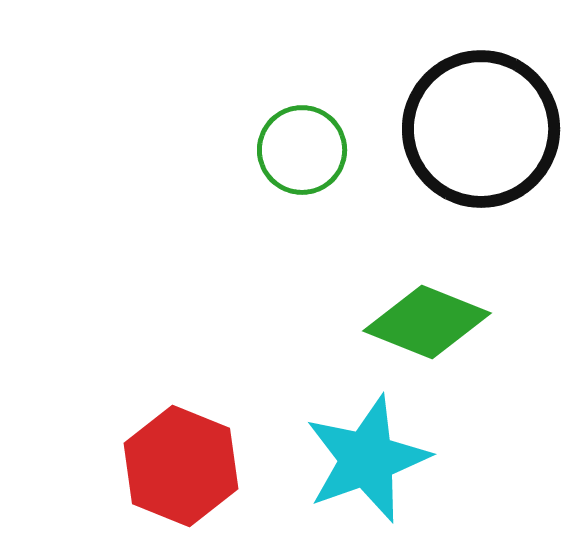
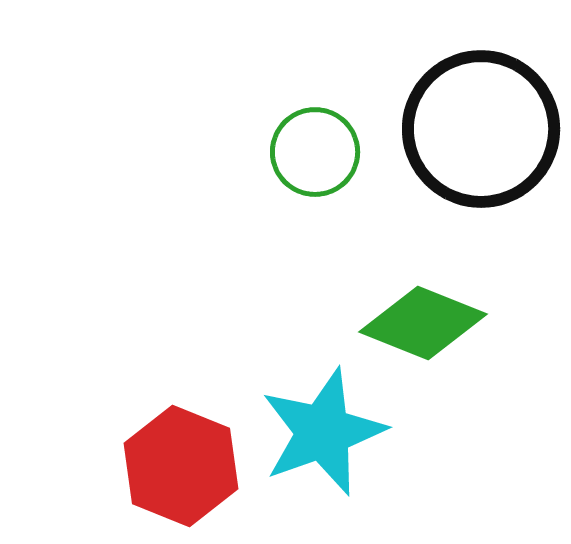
green circle: moved 13 px right, 2 px down
green diamond: moved 4 px left, 1 px down
cyan star: moved 44 px left, 27 px up
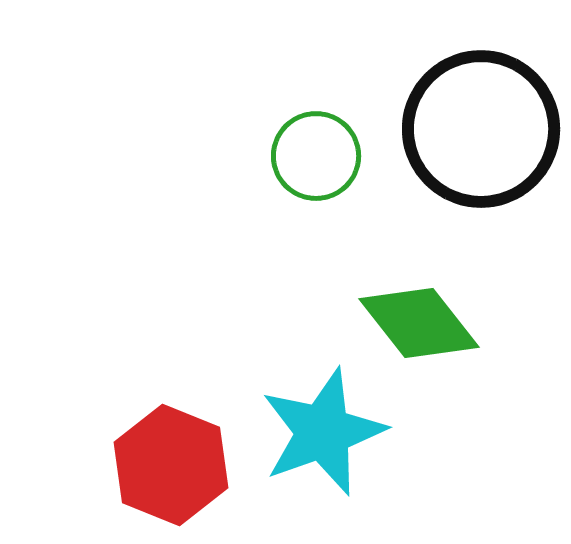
green circle: moved 1 px right, 4 px down
green diamond: moved 4 px left; rotated 30 degrees clockwise
red hexagon: moved 10 px left, 1 px up
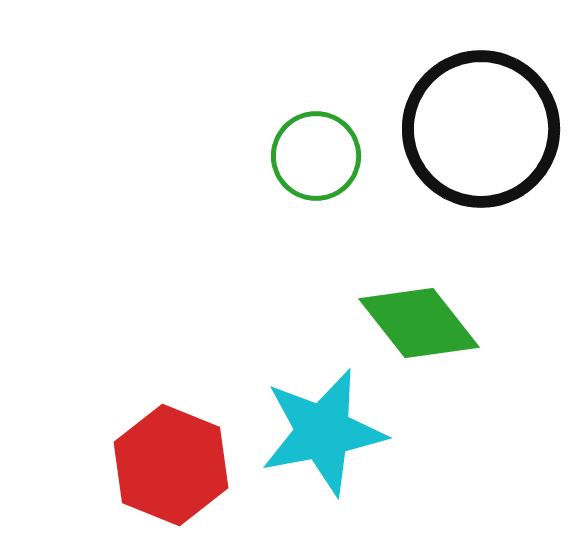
cyan star: rotated 9 degrees clockwise
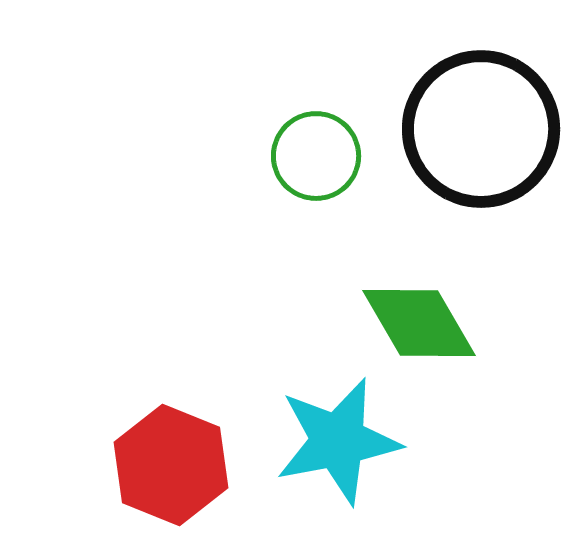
green diamond: rotated 8 degrees clockwise
cyan star: moved 15 px right, 9 px down
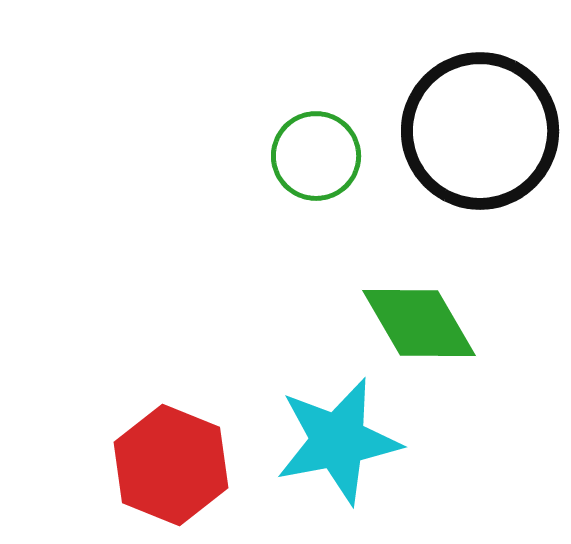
black circle: moved 1 px left, 2 px down
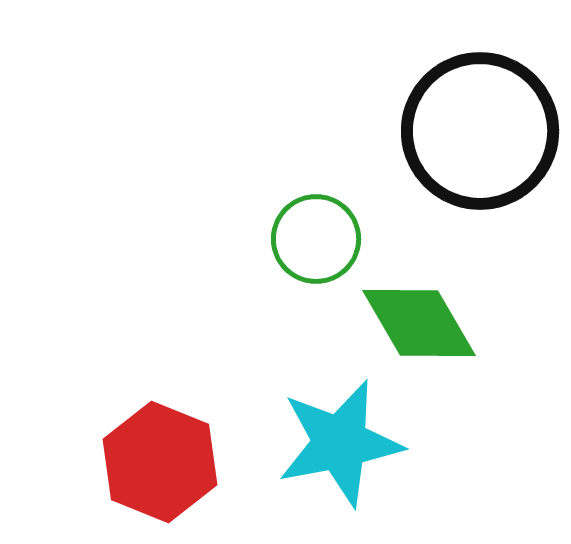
green circle: moved 83 px down
cyan star: moved 2 px right, 2 px down
red hexagon: moved 11 px left, 3 px up
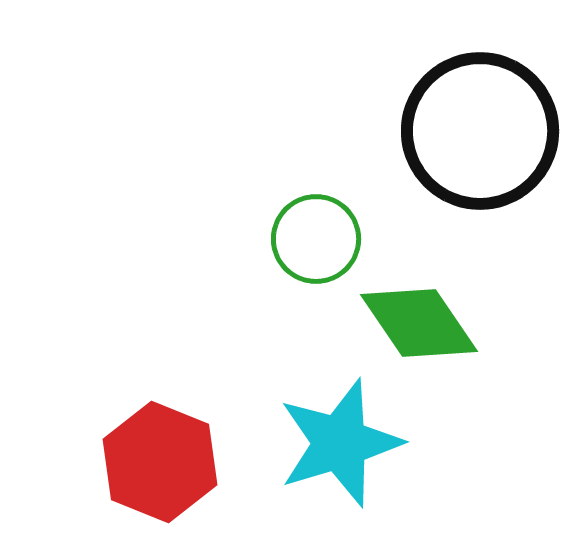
green diamond: rotated 4 degrees counterclockwise
cyan star: rotated 6 degrees counterclockwise
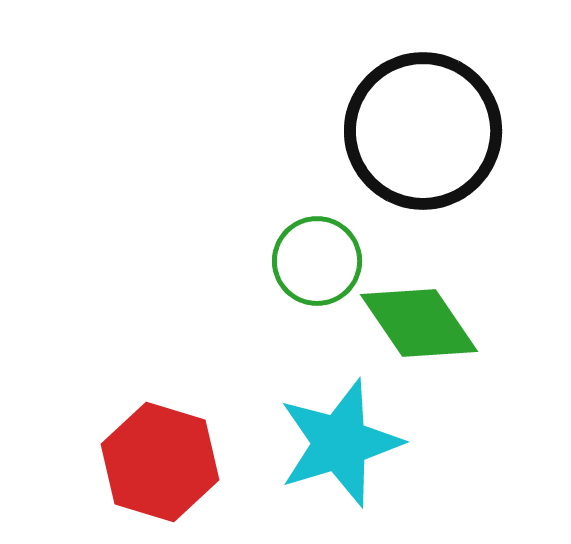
black circle: moved 57 px left
green circle: moved 1 px right, 22 px down
red hexagon: rotated 5 degrees counterclockwise
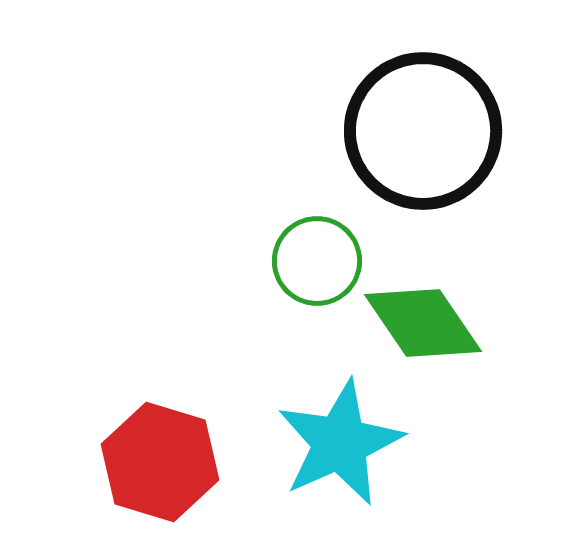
green diamond: moved 4 px right
cyan star: rotated 7 degrees counterclockwise
